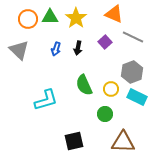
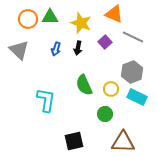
yellow star: moved 5 px right, 5 px down; rotated 15 degrees counterclockwise
cyan L-shape: rotated 65 degrees counterclockwise
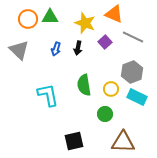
yellow star: moved 4 px right
green semicircle: rotated 15 degrees clockwise
cyan L-shape: moved 2 px right, 5 px up; rotated 20 degrees counterclockwise
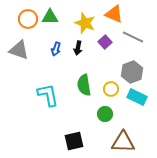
gray triangle: rotated 25 degrees counterclockwise
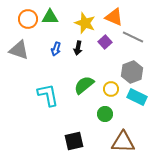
orange triangle: moved 3 px down
green semicircle: rotated 60 degrees clockwise
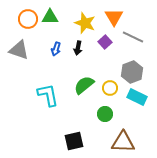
orange triangle: rotated 36 degrees clockwise
yellow circle: moved 1 px left, 1 px up
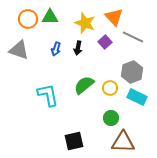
orange triangle: rotated 12 degrees counterclockwise
green circle: moved 6 px right, 4 px down
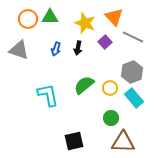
cyan rectangle: moved 3 px left, 1 px down; rotated 24 degrees clockwise
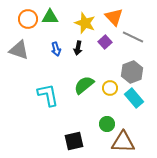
blue arrow: rotated 32 degrees counterclockwise
green circle: moved 4 px left, 6 px down
